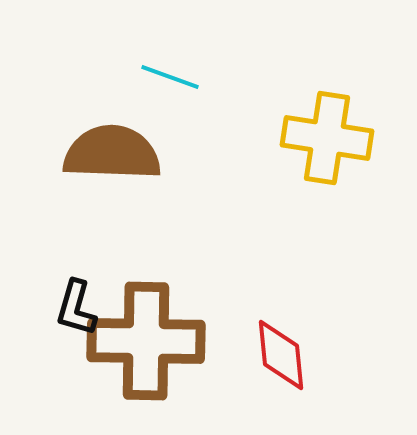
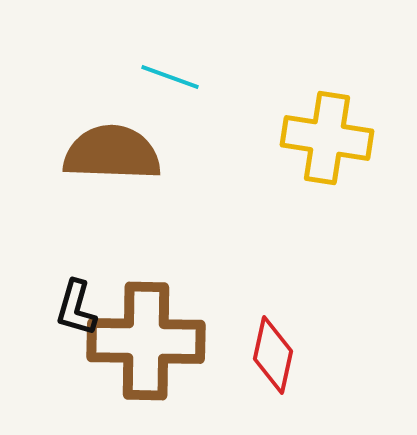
red diamond: moved 8 px left; rotated 18 degrees clockwise
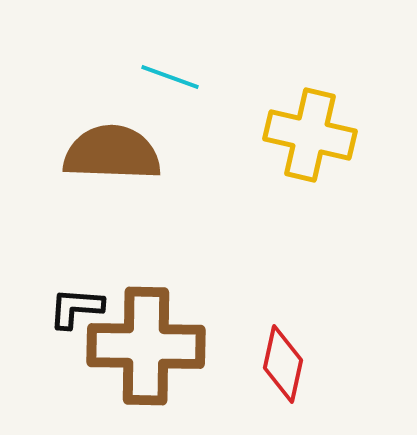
yellow cross: moved 17 px left, 3 px up; rotated 4 degrees clockwise
black L-shape: rotated 78 degrees clockwise
brown cross: moved 5 px down
red diamond: moved 10 px right, 9 px down
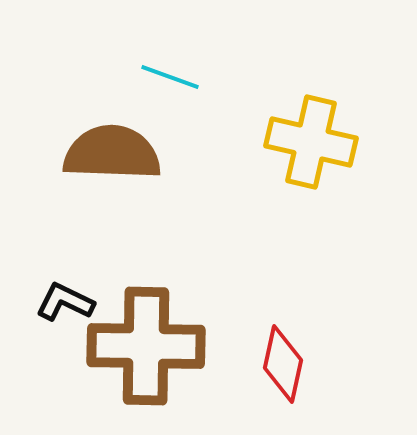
yellow cross: moved 1 px right, 7 px down
black L-shape: moved 11 px left, 6 px up; rotated 22 degrees clockwise
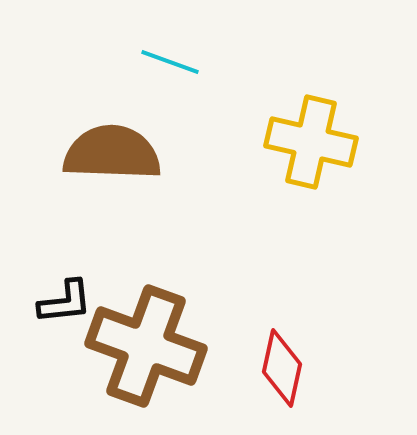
cyan line: moved 15 px up
black L-shape: rotated 148 degrees clockwise
brown cross: rotated 19 degrees clockwise
red diamond: moved 1 px left, 4 px down
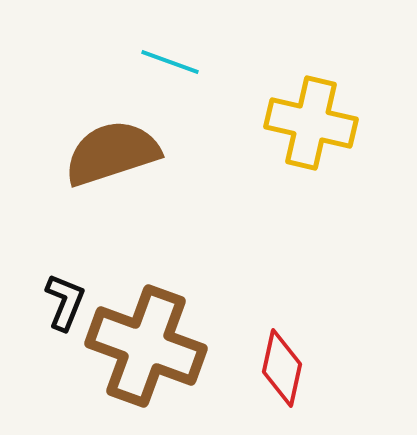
yellow cross: moved 19 px up
brown semicircle: rotated 20 degrees counterclockwise
black L-shape: rotated 62 degrees counterclockwise
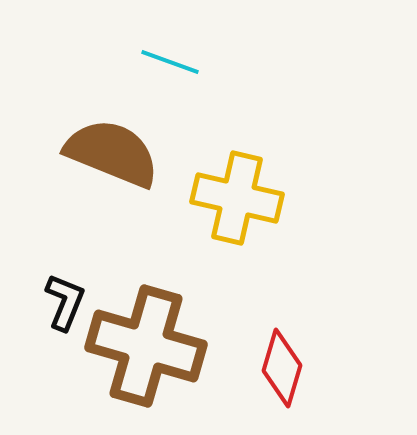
yellow cross: moved 74 px left, 75 px down
brown semicircle: rotated 40 degrees clockwise
brown cross: rotated 4 degrees counterclockwise
red diamond: rotated 4 degrees clockwise
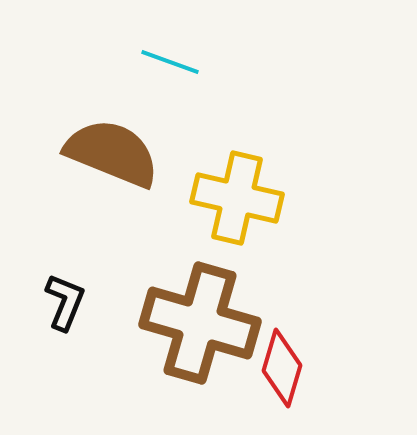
brown cross: moved 54 px right, 23 px up
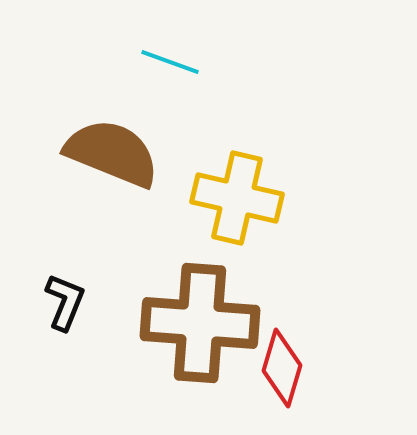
brown cross: rotated 12 degrees counterclockwise
